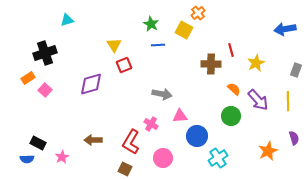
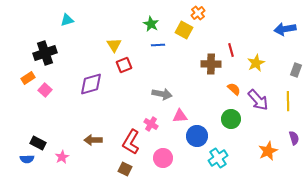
green circle: moved 3 px down
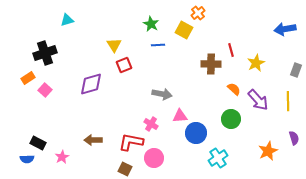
blue circle: moved 1 px left, 3 px up
red L-shape: rotated 70 degrees clockwise
pink circle: moved 9 px left
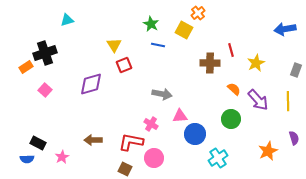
blue line: rotated 16 degrees clockwise
brown cross: moved 1 px left, 1 px up
orange rectangle: moved 2 px left, 11 px up
blue circle: moved 1 px left, 1 px down
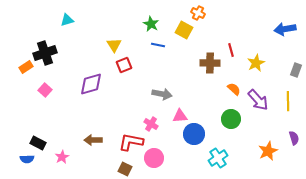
orange cross: rotated 24 degrees counterclockwise
blue circle: moved 1 px left
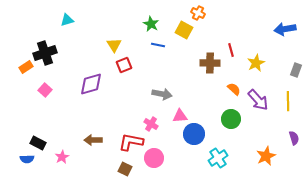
orange star: moved 2 px left, 5 px down
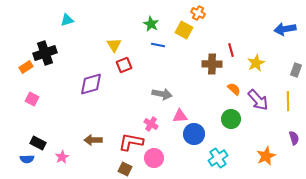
brown cross: moved 2 px right, 1 px down
pink square: moved 13 px left, 9 px down; rotated 16 degrees counterclockwise
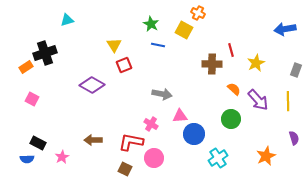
purple diamond: moved 1 px right, 1 px down; rotated 45 degrees clockwise
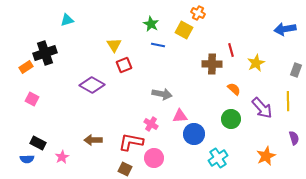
purple arrow: moved 4 px right, 8 px down
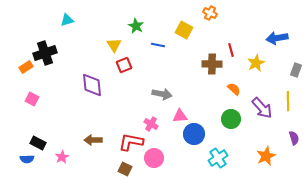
orange cross: moved 12 px right
green star: moved 15 px left, 2 px down
blue arrow: moved 8 px left, 9 px down
purple diamond: rotated 55 degrees clockwise
